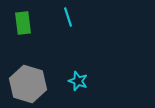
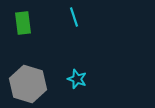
cyan line: moved 6 px right
cyan star: moved 1 px left, 2 px up
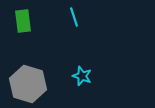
green rectangle: moved 2 px up
cyan star: moved 5 px right, 3 px up
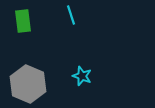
cyan line: moved 3 px left, 2 px up
gray hexagon: rotated 6 degrees clockwise
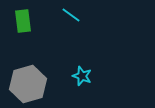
cyan line: rotated 36 degrees counterclockwise
gray hexagon: rotated 21 degrees clockwise
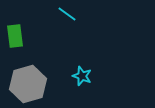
cyan line: moved 4 px left, 1 px up
green rectangle: moved 8 px left, 15 px down
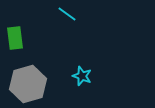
green rectangle: moved 2 px down
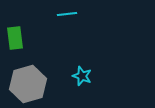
cyan line: rotated 42 degrees counterclockwise
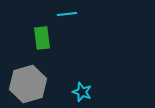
green rectangle: moved 27 px right
cyan star: moved 16 px down
